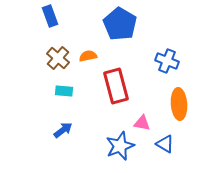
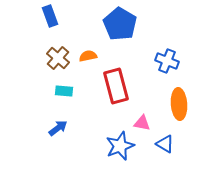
blue arrow: moved 5 px left, 2 px up
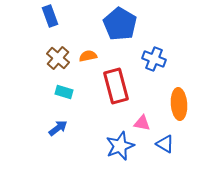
blue cross: moved 13 px left, 2 px up
cyan rectangle: moved 1 px down; rotated 12 degrees clockwise
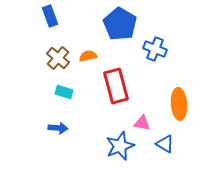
blue cross: moved 1 px right, 10 px up
blue arrow: rotated 42 degrees clockwise
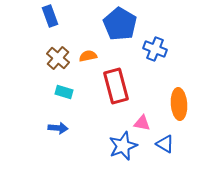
blue star: moved 3 px right
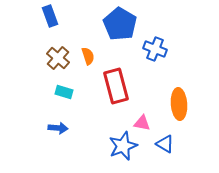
orange semicircle: rotated 84 degrees clockwise
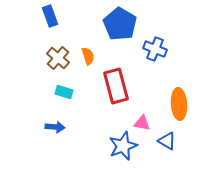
blue arrow: moved 3 px left, 1 px up
blue triangle: moved 2 px right, 3 px up
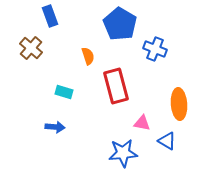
brown cross: moved 27 px left, 10 px up
blue star: moved 7 px down; rotated 16 degrees clockwise
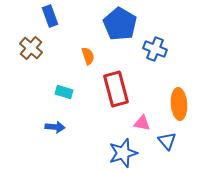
red rectangle: moved 3 px down
blue triangle: rotated 18 degrees clockwise
blue star: rotated 12 degrees counterclockwise
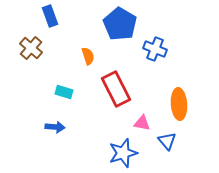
red rectangle: rotated 12 degrees counterclockwise
